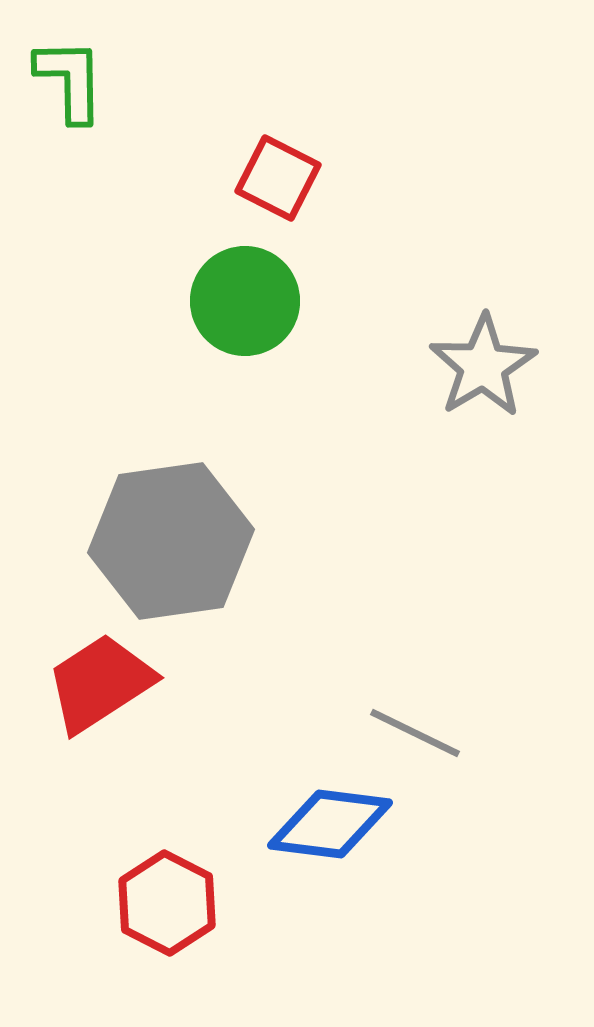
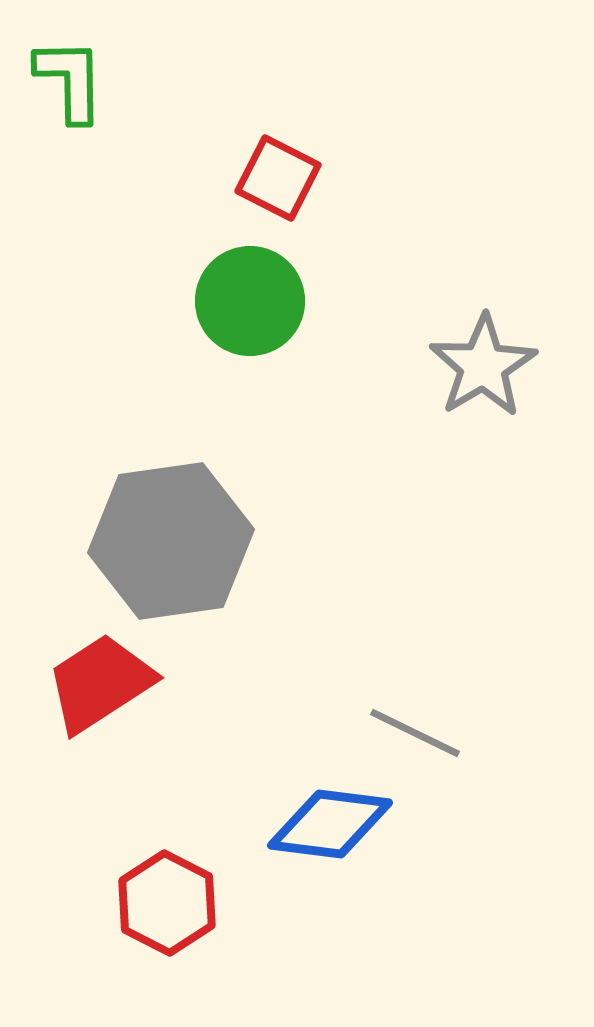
green circle: moved 5 px right
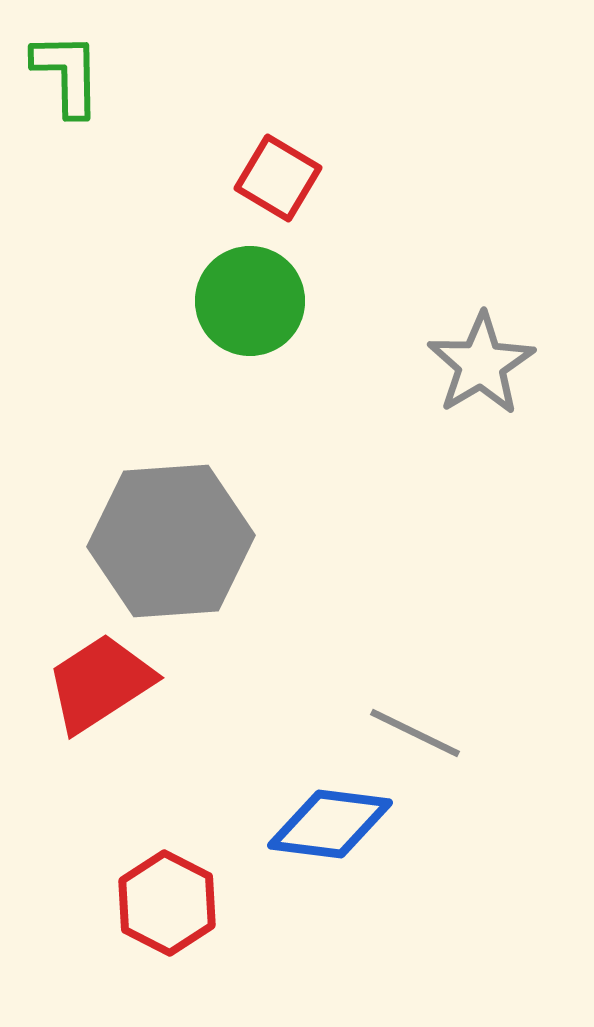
green L-shape: moved 3 px left, 6 px up
red square: rotated 4 degrees clockwise
gray star: moved 2 px left, 2 px up
gray hexagon: rotated 4 degrees clockwise
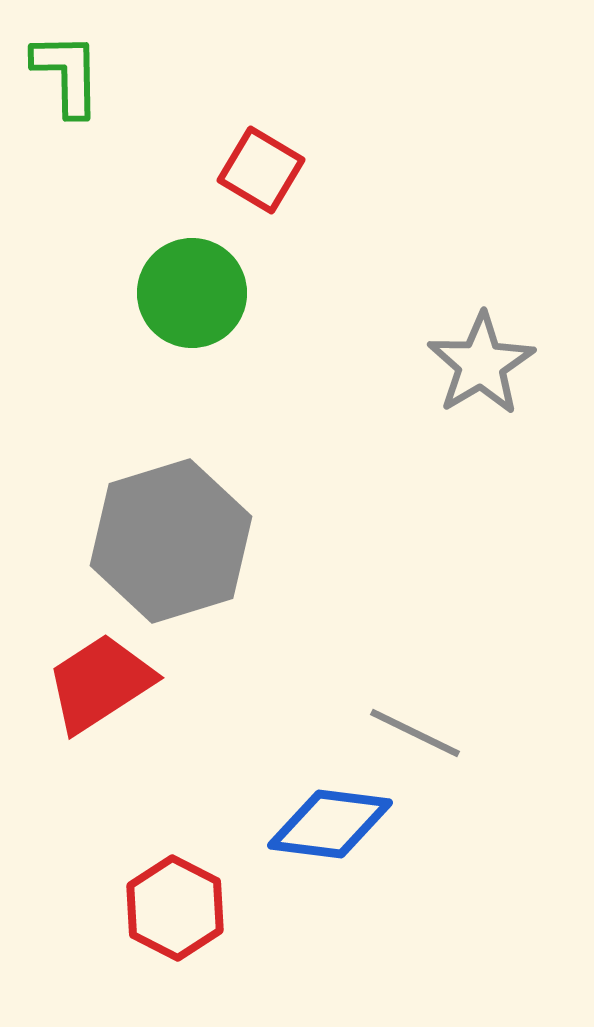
red square: moved 17 px left, 8 px up
green circle: moved 58 px left, 8 px up
gray hexagon: rotated 13 degrees counterclockwise
red hexagon: moved 8 px right, 5 px down
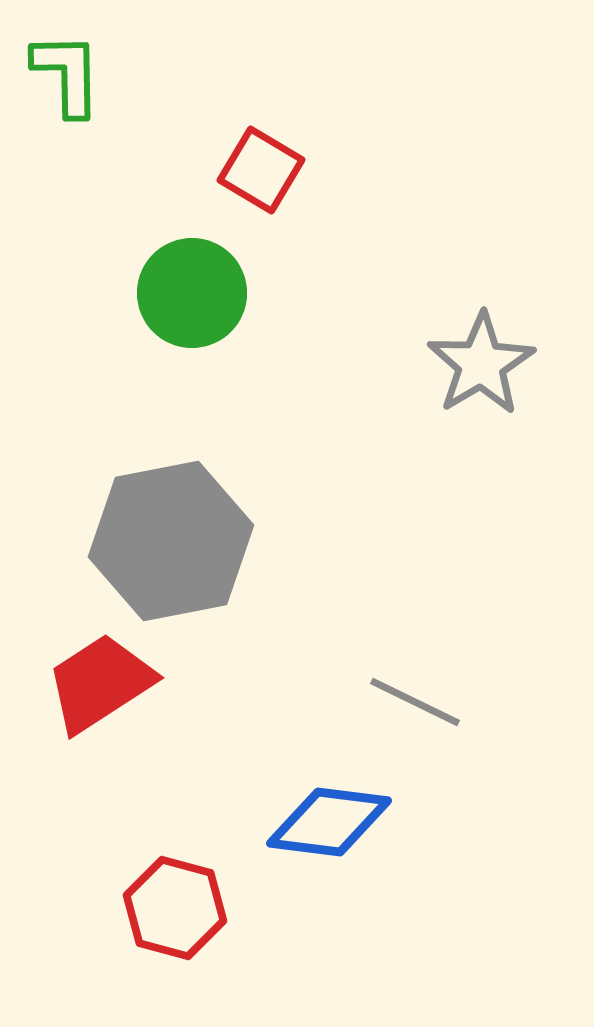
gray hexagon: rotated 6 degrees clockwise
gray line: moved 31 px up
blue diamond: moved 1 px left, 2 px up
red hexagon: rotated 12 degrees counterclockwise
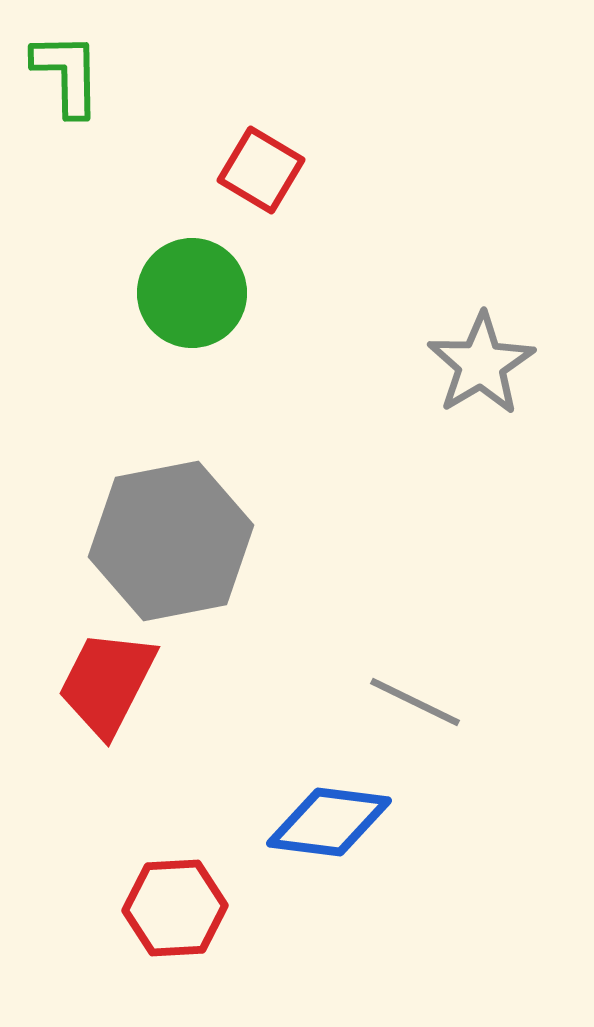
red trapezoid: moved 7 px right; rotated 30 degrees counterclockwise
red hexagon: rotated 18 degrees counterclockwise
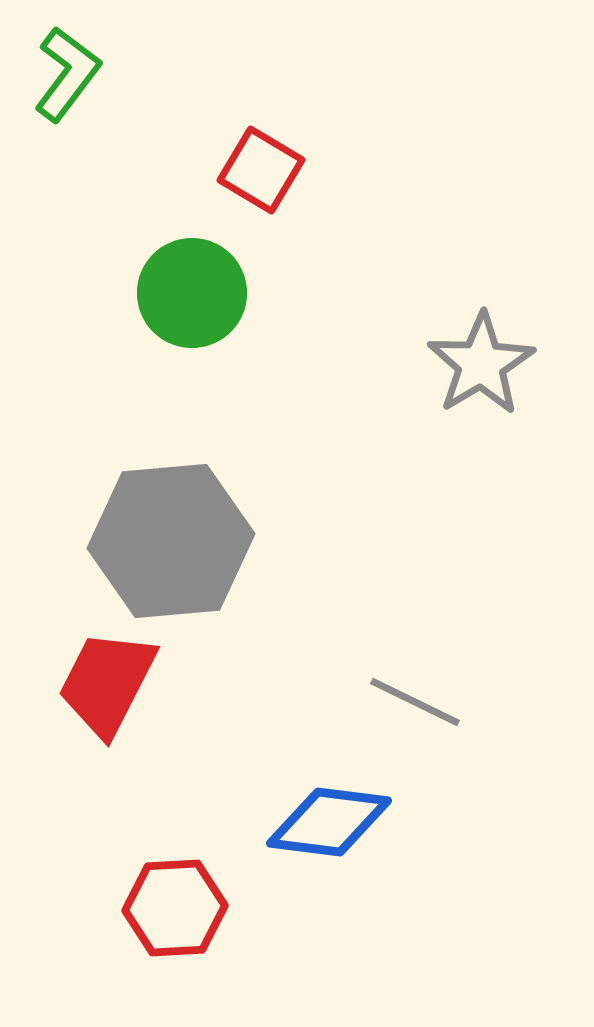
green L-shape: rotated 38 degrees clockwise
gray hexagon: rotated 6 degrees clockwise
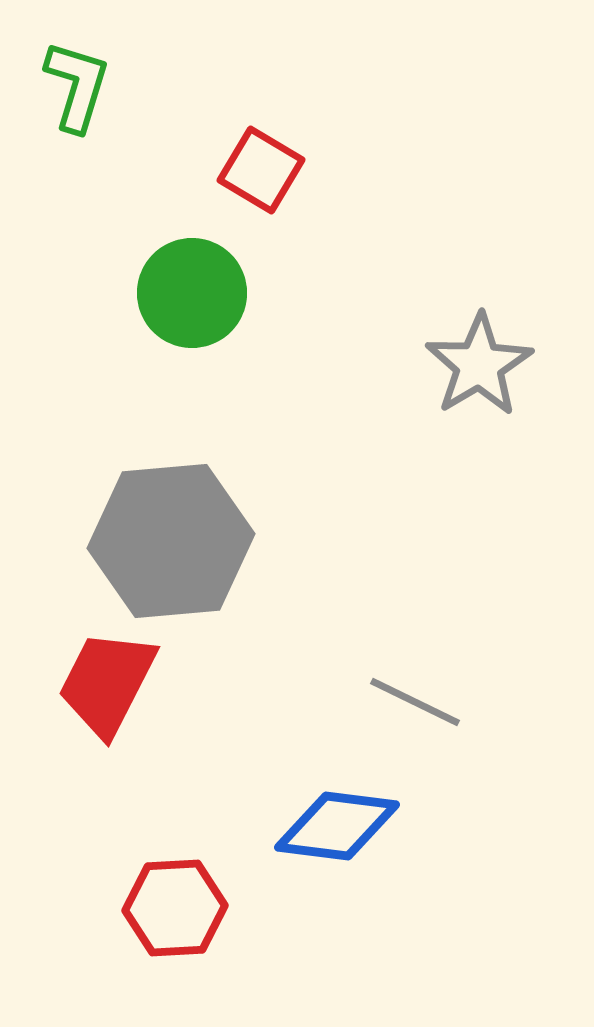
green L-shape: moved 10 px right, 12 px down; rotated 20 degrees counterclockwise
gray star: moved 2 px left, 1 px down
blue diamond: moved 8 px right, 4 px down
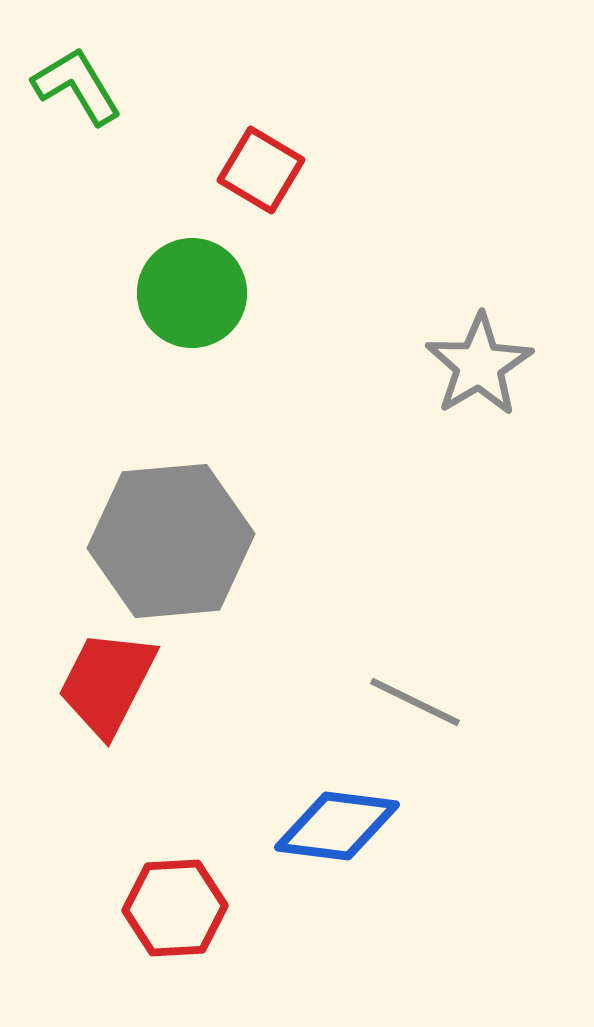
green L-shape: rotated 48 degrees counterclockwise
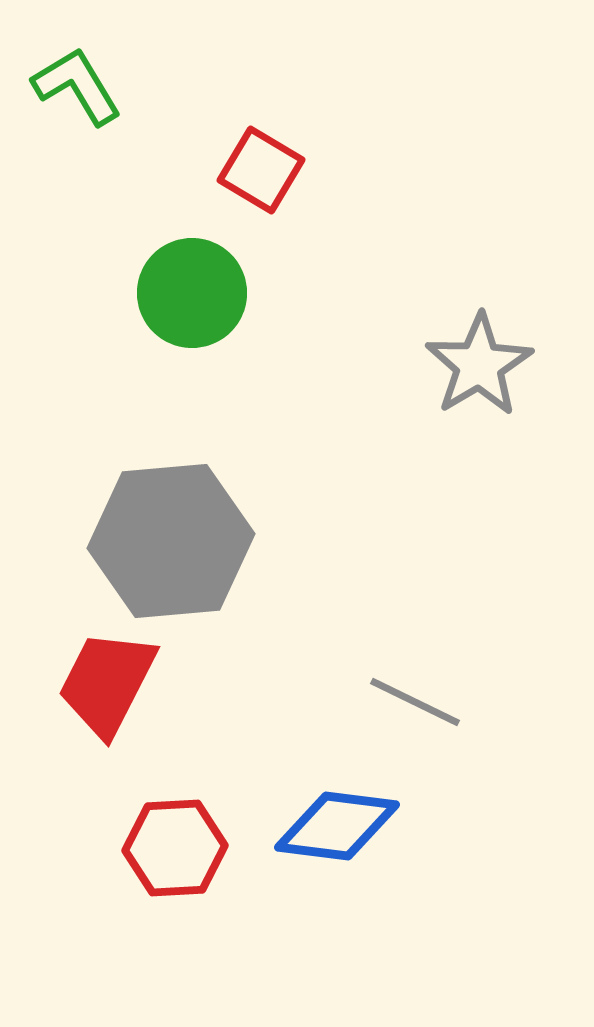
red hexagon: moved 60 px up
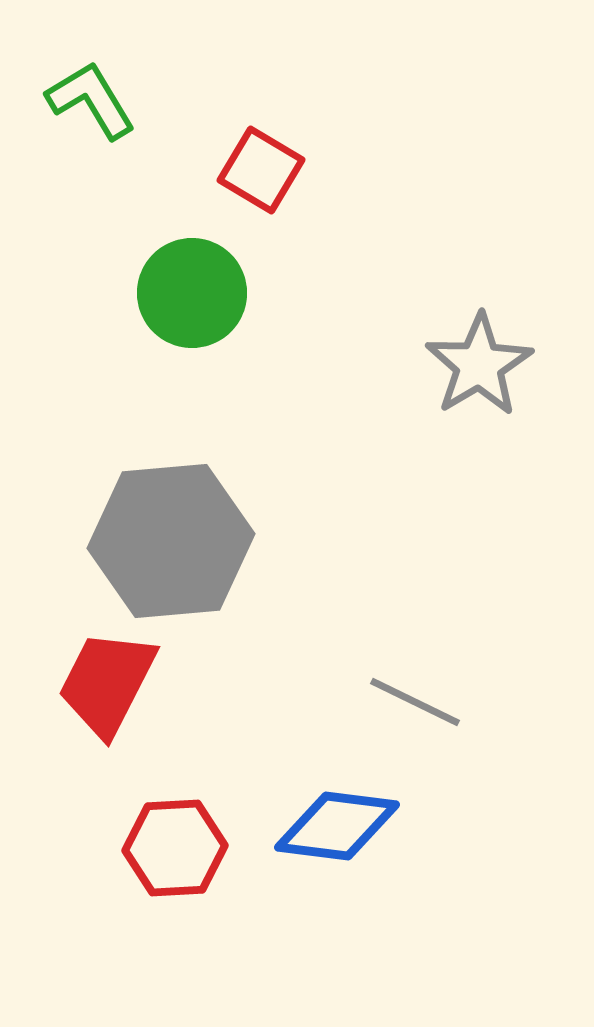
green L-shape: moved 14 px right, 14 px down
